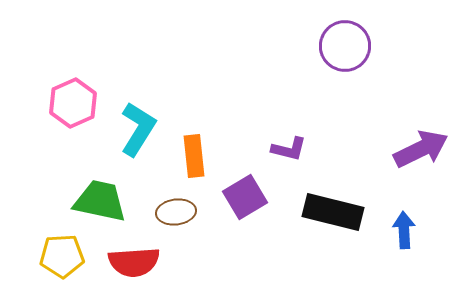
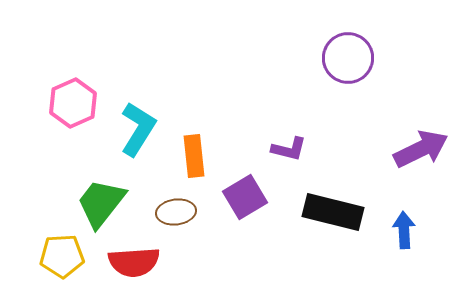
purple circle: moved 3 px right, 12 px down
green trapezoid: moved 1 px right, 2 px down; rotated 64 degrees counterclockwise
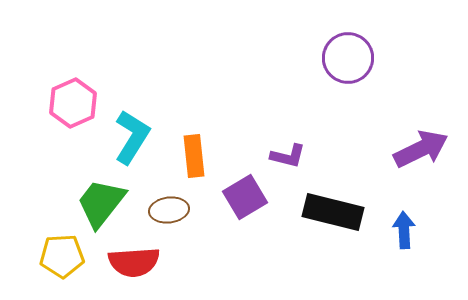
cyan L-shape: moved 6 px left, 8 px down
purple L-shape: moved 1 px left, 7 px down
brown ellipse: moved 7 px left, 2 px up
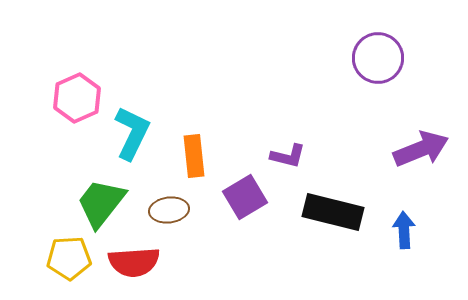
purple circle: moved 30 px right
pink hexagon: moved 4 px right, 5 px up
cyan L-shape: moved 4 px up; rotated 6 degrees counterclockwise
purple arrow: rotated 4 degrees clockwise
yellow pentagon: moved 7 px right, 2 px down
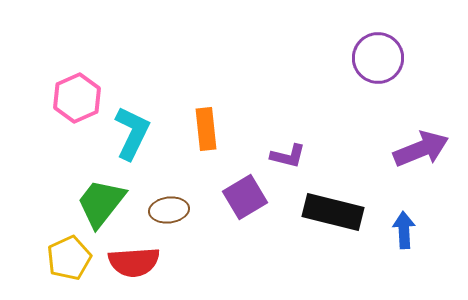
orange rectangle: moved 12 px right, 27 px up
yellow pentagon: rotated 21 degrees counterclockwise
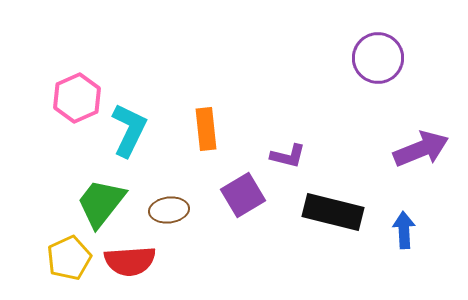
cyan L-shape: moved 3 px left, 3 px up
purple square: moved 2 px left, 2 px up
red semicircle: moved 4 px left, 1 px up
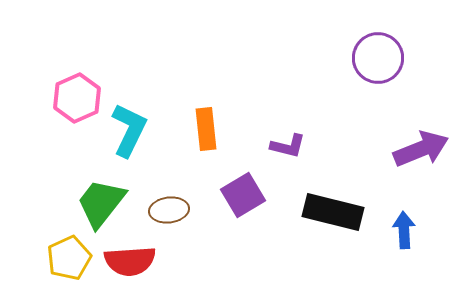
purple L-shape: moved 10 px up
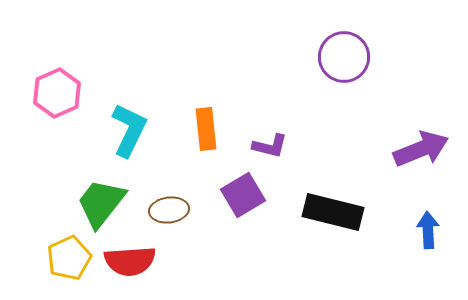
purple circle: moved 34 px left, 1 px up
pink hexagon: moved 20 px left, 5 px up
purple L-shape: moved 18 px left
blue arrow: moved 24 px right
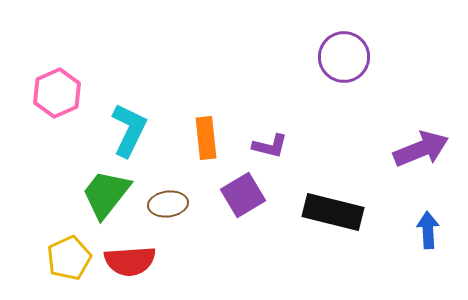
orange rectangle: moved 9 px down
green trapezoid: moved 5 px right, 9 px up
brown ellipse: moved 1 px left, 6 px up
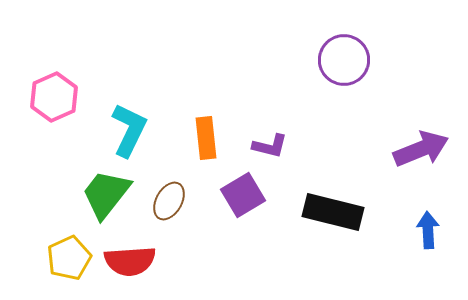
purple circle: moved 3 px down
pink hexagon: moved 3 px left, 4 px down
brown ellipse: moved 1 px right, 3 px up; rotated 54 degrees counterclockwise
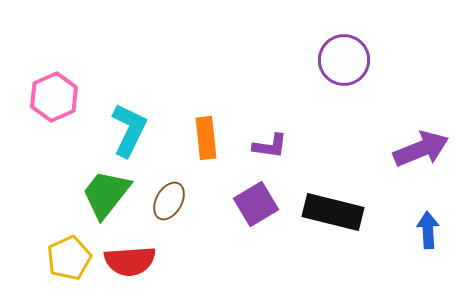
purple L-shape: rotated 6 degrees counterclockwise
purple square: moved 13 px right, 9 px down
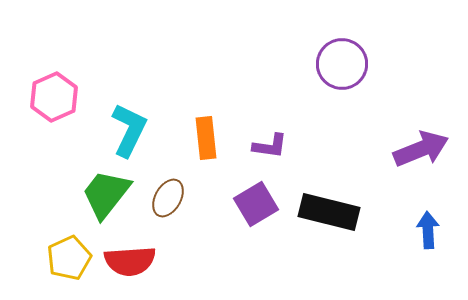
purple circle: moved 2 px left, 4 px down
brown ellipse: moved 1 px left, 3 px up
black rectangle: moved 4 px left
